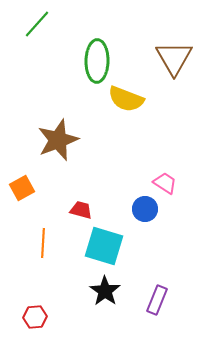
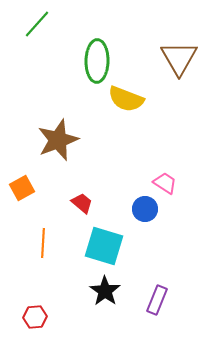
brown triangle: moved 5 px right
red trapezoid: moved 1 px right, 7 px up; rotated 25 degrees clockwise
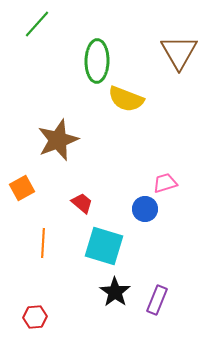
brown triangle: moved 6 px up
pink trapezoid: rotated 50 degrees counterclockwise
black star: moved 10 px right, 1 px down
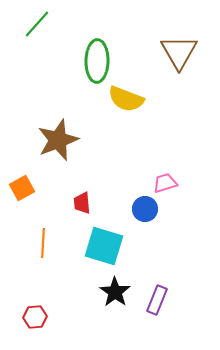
red trapezoid: rotated 135 degrees counterclockwise
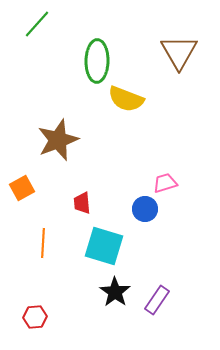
purple rectangle: rotated 12 degrees clockwise
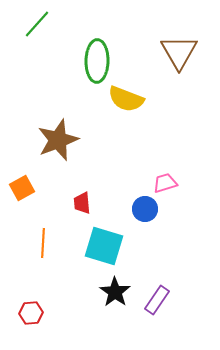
red hexagon: moved 4 px left, 4 px up
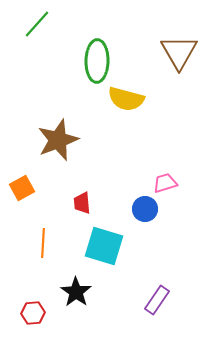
yellow semicircle: rotated 6 degrees counterclockwise
black star: moved 39 px left
red hexagon: moved 2 px right
